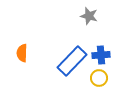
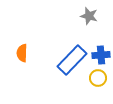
blue rectangle: moved 1 px up
yellow circle: moved 1 px left
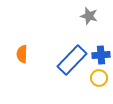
orange semicircle: moved 1 px down
yellow circle: moved 1 px right
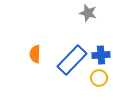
gray star: moved 1 px left, 3 px up
orange semicircle: moved 13 px right
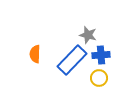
gray star: moved 22 px down
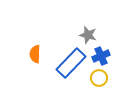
blue cross: moved 1 px down; rotated 18 degrees counterclockwise
blue rectangle: moved 1 px left, 3 px down
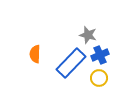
blue cross: moved 1 px left, 1 px up
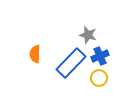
blue cross: moved 1 px down
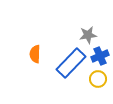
gray star: rotated 24 degrees counterclockwise
yellow circle: moved 1 px left, 1 px down
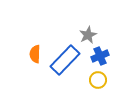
gray star: rotated 18 degrees counterclockwise
blue rectangle: moved 6 px left, 3 px up
yellow circle: moved 1 px down
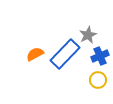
orange semicircle: rotated 60 degrees clockwise
blue rectangle: moved 6 px up
